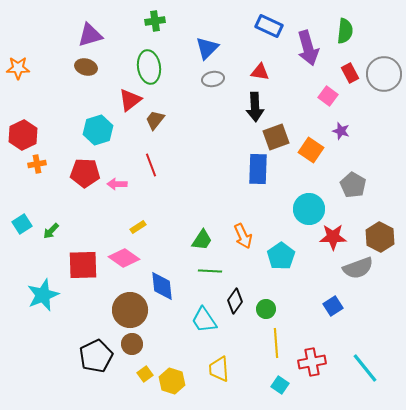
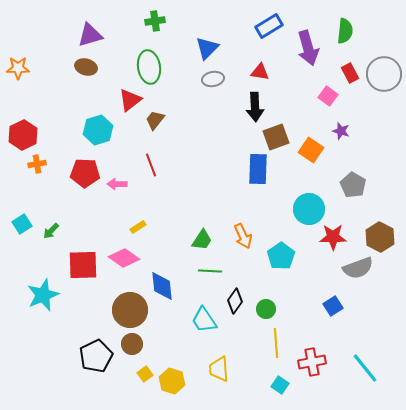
blue rectangle at (269, 26): rotated 56 degrees counterclockwise
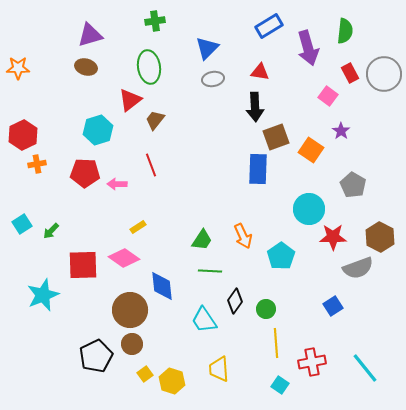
purple star at (341, 131): rotated 18 degrees clockwise
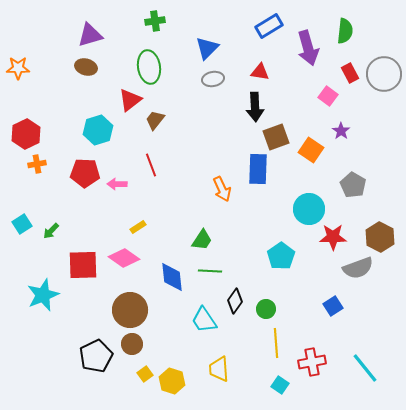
red hexagon at (23, 135): moved 3 px right, 1 px up
orange arrow at (243, 236): moved 21 px left, 47 px up
blue diamond at (162, 286): moved 10 px right, 9 px up
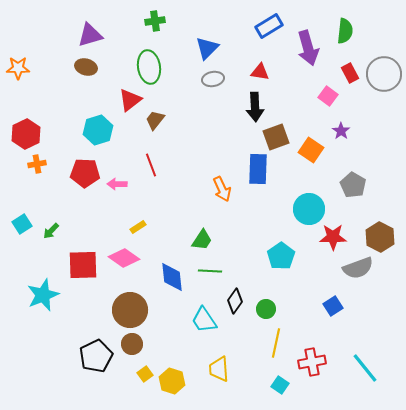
yellow line at (276, 343): rotated 16 degrees clockwise
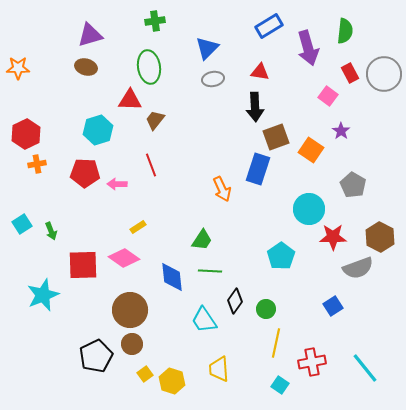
red triangle at (130, 100): rotated 40 degrees clockwise
blue rectangle at (258, 169): rotated 16 degrees clockwise
green arrow at (51, 231): rotated 66 degrees counterclockwise
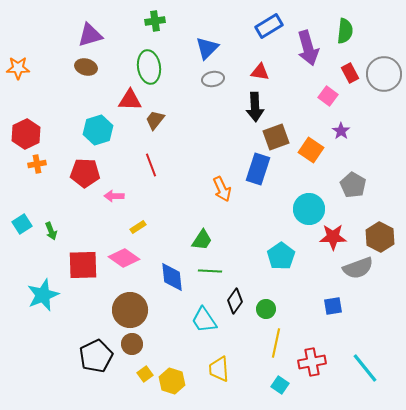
pink arrow at (117, 184): moved 3 px left, 12 px down
blue square at (333, 306): rotated 24 degrees clockwise
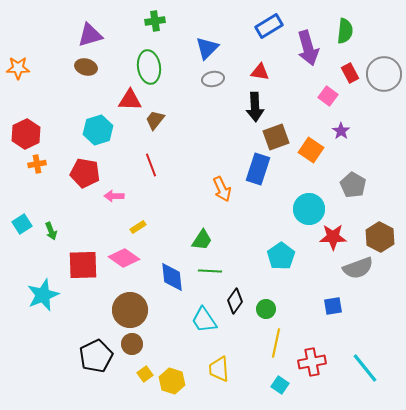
red pentagon at (85, 173): rotated 8 degrees clockwise
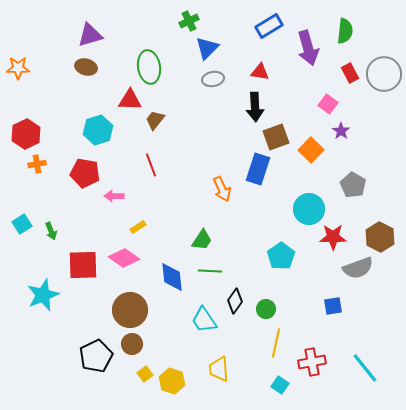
green cross at (155, 21): moved 34 px right; rotated 18 degrees counterclockwise
pink square at (328, 96): moved 8 px down
orange square at (311, 150): rotated 10 degrees clockwise
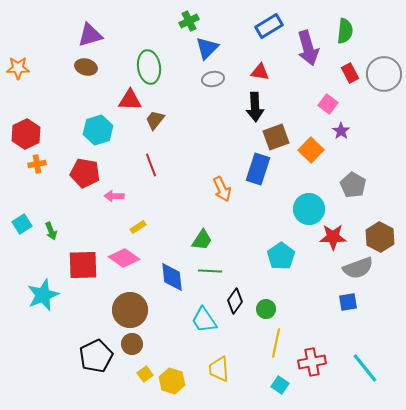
blue square at (333, 306): moved 15 px right, 4 px up
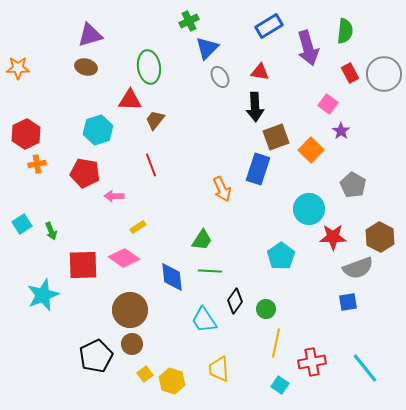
gray ellipse at (213, 79): moved 7 px right, 2 px up; rotated 70 degrees clockwise
